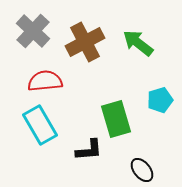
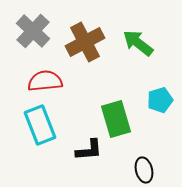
cyan rectangle: rotated 9 degrees clockwise
black ellipse: moved 2 px right; rotated 25 degrees clockwise
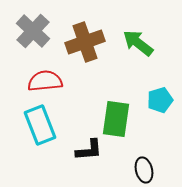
brown cross: rotated 9 degrees clockwise
green rectangle: rotated 24 degrees clockwise
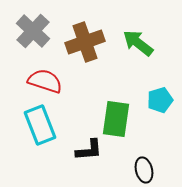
red semicircle: rotated 24 degrees clockwise
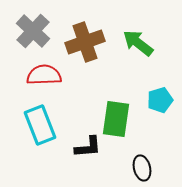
red semicircle: moved 1 px left, 6 px up; rotated 20 degrees counterclockwise
black L-shape: moved 1 px left, 3 px up
black ellipse: moved 2 px left, 2 px up
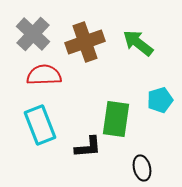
gray cross: moved 3 px down
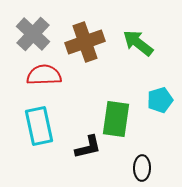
cyan rectangle: moved 1 px left, 1 px down; rotated 9 degrees clockwise
black L-shape: rotated 8 degrees counterclockwise
black ellipse: rotated 15 degrees clockwise
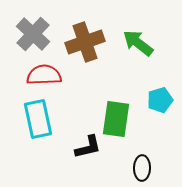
cyan rectangle: moved 1 px left, 7 px up
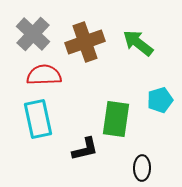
black L-shape: moved 3 px left, 2 px down
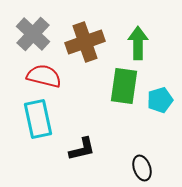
green arrow: rotated 52 degrees clockwise
red semicircle: moved 1 px down; rotated 16 degrees clockwise
green rectangle: moved 8 px right, 33 px up
black L-shape: moved 3 px left
black ellipse: rotated 20 degrees counterclockwise
